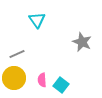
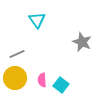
yellow circle: moved 1 px right
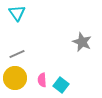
cyan triangle: moved 20 px left, 7 px up
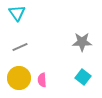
gray star: rotated 24 degrees counterclockwise
gray line: moved 3 px right, 7 px up
yellow circle: moved 4 px right
cyan square: moved 22 px right, 8 px up
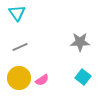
gray star: moved 2 px left
pink semicircle: rotated 120 degrees counterclockwise
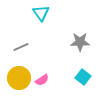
cyan triangle: moved 24 px right
gray line: moved 1 px right
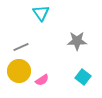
gray star: moved 3 px left, 1 px up
yellow circle: moved 7 px up
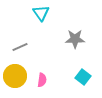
gray star: moved 2 px left, 2 px up
gray line: moved 1 px left
yellow circle: moved 4 px left, 5 px down
pink semicircle: rotated 48 degrees counterclockwise
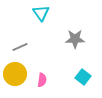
yellow circle: moved 2 px up
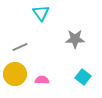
pink semicircle: rotated 96 degrees counterclockwise
